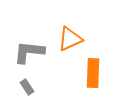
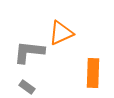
orange triangle: moved 9 px left, 6 px up
gray rectangle: rotated 21 degrees counterclockwise
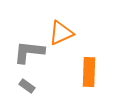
orange rectangle: moved 4 px left, 1 px up
gray rectangle: moved 1 px up
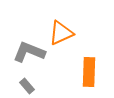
gray L-shape: rotated 16 degrees clockwise
gray rectangle: rotated 14 degrees clockwise
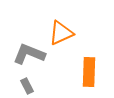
gray L-shape: moved 2 px down
gray rectangle: rotated 14 degrees clockwise
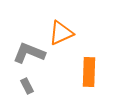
gray L-shape: moved 1 px up
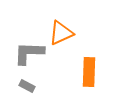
gray L-shape: rotated 20 degrees counterclockwise
gray rectangle: rotated 35 degrees counterclockwise
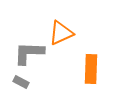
orange rectangle: moved 2 px right, 3 px up
gray rectangle: moved 6 px left, 4 px up
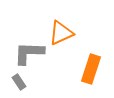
orange rectangle: rotated 16 degrees clockwise
gray rectangle: moved 2 px left; rotated 28 degrees clockwise
